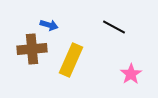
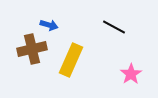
brown cross: rotated 8 degrees counterclockwise
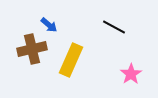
blue arrow: rotated 24 degrees clockwise
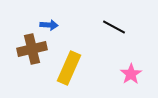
blue arrow: rotated 36 degrees counterclockwise
yellow rectangle: moved 2 px left, 8 px down
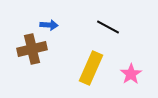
black line: moved 6 px left
yellow rectangle: moved 22 px right
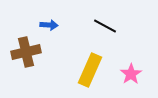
black line: moved 3 px left, 1 px up
brown cross: moved 6 px left, 3 px down
yellow rectangle: moved 1 px left, 2 px down
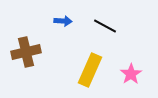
blue arrow: moved 14 px right, 4 px up
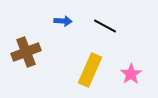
brown cross: rotated 8 degrees counterclockwise
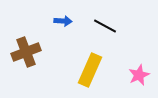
pink star: moved 8 px right, 1 px down; rotated 10 degrees clockwise
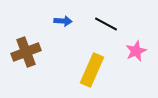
black line: moved 1 px right, 2 px up
yellow rectangle: moved 2 px right
pink star: moved 3 px left, 24 px up
